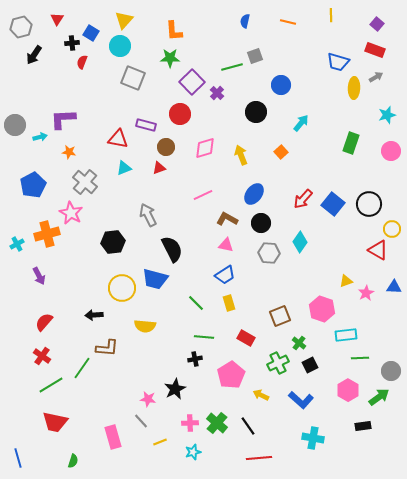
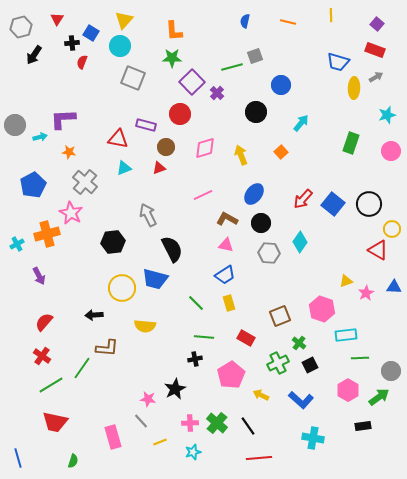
green star at (170, 58): moved 2 px right
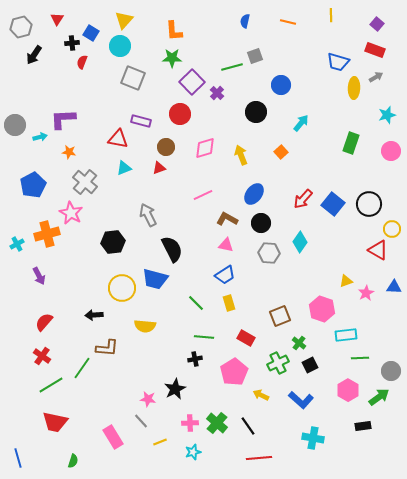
purple rectangle at (146, 125): moved 5 px left, 4 px up
pink pentagon at (231, 375): moved 3 px right, 3 px up
pink rectangle at (113, 437): rotated 15 degrees counterclockwise
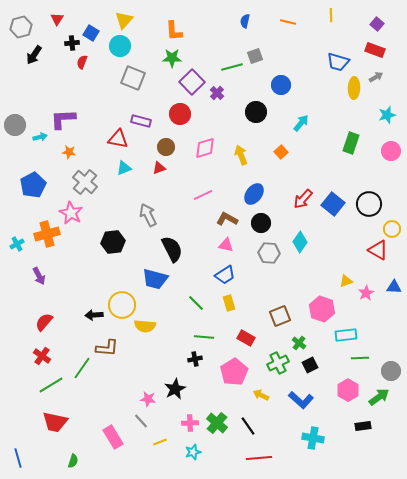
yellow circle at (122, 288): moved 17 px down
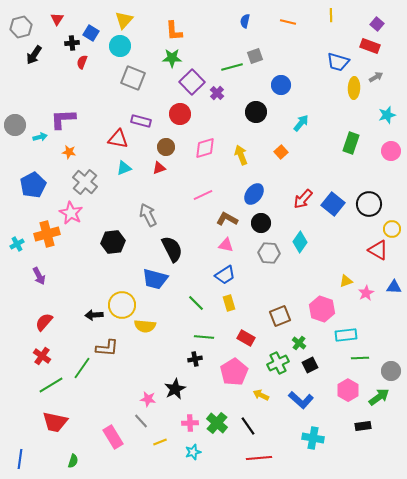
red rectangle at (375, 50): moved 5 px left, 4 px up
blue line at (18, 458): moved 2 px right, 1 px down; rotated 24 degrees clockwise
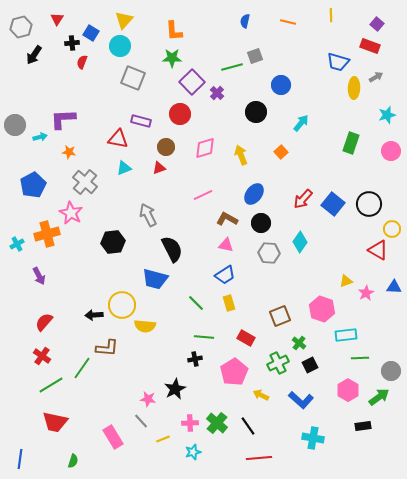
yellow line at (160, 442): moved 3 px right, 3 px up
